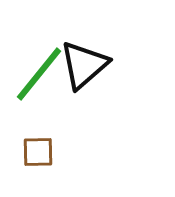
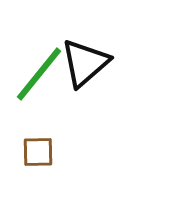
black triangle: moved 1 px right, 2 px up
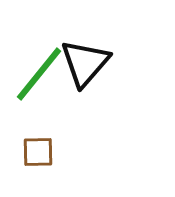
black triangle: rotated 8 degrees counterclockwise
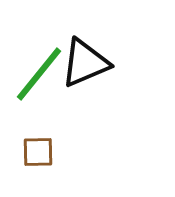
black triangle: rotated 26 degrees clockwise
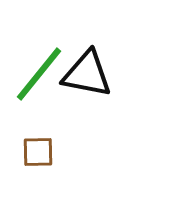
black triangle: moved 2 px right, 11 px down; rotated 34 degrees clockwise
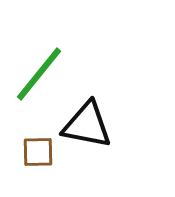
black triangle: moved 51 px down
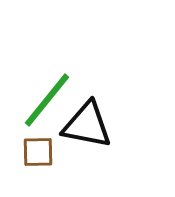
green line: moved 8 px right, 26 px down
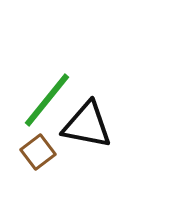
brown square: rotated 36 degrees counterclockwise
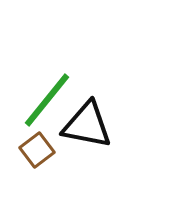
brown square: moved 1 px left, 2 px up
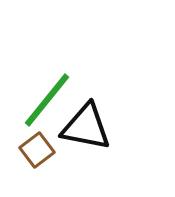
black triangle: moved 1 px left, 2 px down
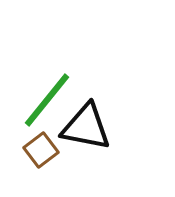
brown square: moved 4 px right
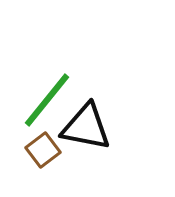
brown square: moved 2 px right
